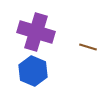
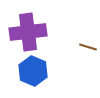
purple cross: moved 8 px left; rotated 24 degrees counterclockwise
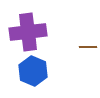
brown line: rotated 18 degrees counterclockwise
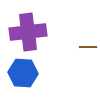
blue hexagon: moved 10 px left, 2 px down; rotated 20 degrees counterclockwise
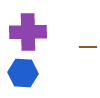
purple cross: rotated 6 degrees clockwise
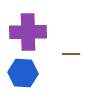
brown line: moved 17 px left, 7 px down
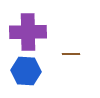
blue hexagon: moved 3 px right, 2 px up
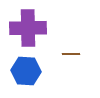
purple cross: moved 4 px up
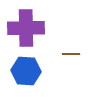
purple cross: moved 2 px left
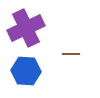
purple cross: rotated 24 degrees counterclockwise
